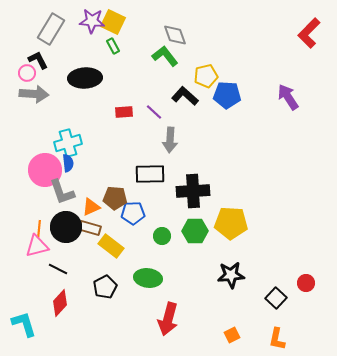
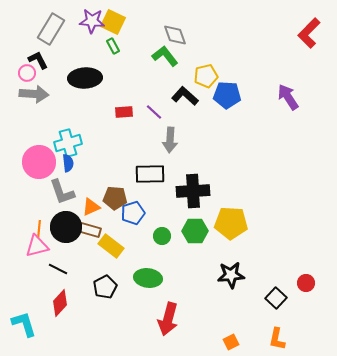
pink circle at (45, 170): moved 6 px left, 8 px up
blue pentagon at (133, 213): rotated 15 degrees counterclockwise
brown rectangle at (90, 228): moved 2 px down
orange square at (232, 335): moved 1 px left, 7 px down
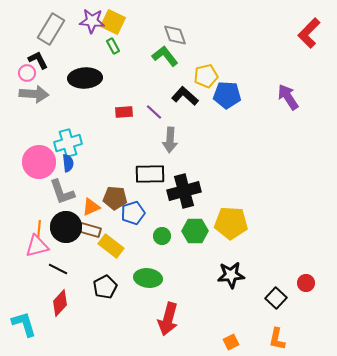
black cross at (193, 191): moved 9 px left; rotated 12 degrees counterclockwise
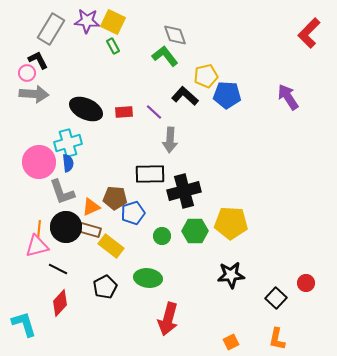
purple star at (92, 21): moved 5 px left
black ellipse at (85, 78): moved 1 px right, 31 px down; rotated 28 degrees clockwise
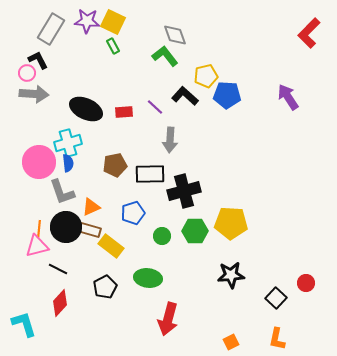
purple line at (154, 112): moved 1 px right, 5 px up
brown pentagon at (115, 198): moved 33 px up; rotated 15 degrees counterclockwise
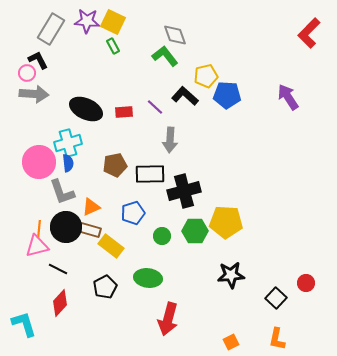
yellow pentagon at (231, 223): moved 5 px left, 1 px up
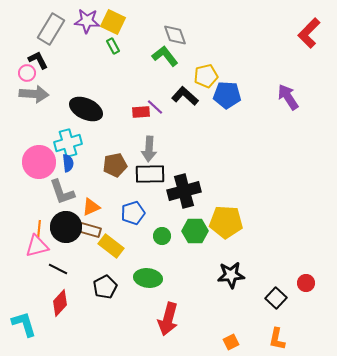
red rectangle at (124, 112): moved 17 px right
gray arrow at (170, 140): moved 21 px left, 9 px down
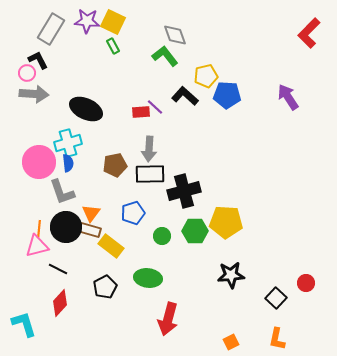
orange triangle at (91, 207): moved 6 px down; rotated 30 degrees counterclockwise
